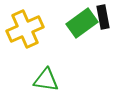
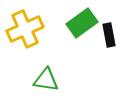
black rectangle: moved 6 px right, 18 px down
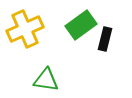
green rectangle: moved 1 px left, 2 px down
black rectangle: moved 4 px left, 4 px down; rotated 25 degrees clockwise
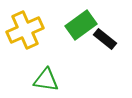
yellow cross: moved 1 px down
black rectangle: rotated 65 degrees counterclockwise
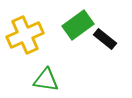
green rectangle: moved 3 px left
yellow cross: moved 5 px down
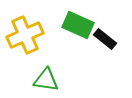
green rectangle: rotated 60 degrees clockwise
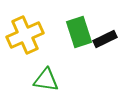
green rectangle: moved 1 px right, 7 px down; rotated 48 degrees clockwise
black rectangle: rotated 65 degrees counterclockwise
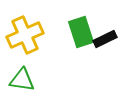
green rectangle: moved 2 px right
green triangle: moved 24 px left
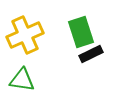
black rectangle: moved 14 px left, 15 px down
